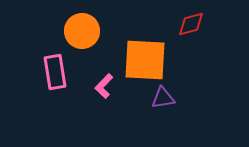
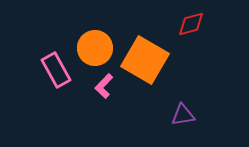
orange circle: moved 13 px right, 17 px down
orange square: rotated 27 degrees clockwise
pink rectangle: moved 1 px right, 2 px up; rotated 20 degrees counterclockwise
purple triangle: moved 20 px right, 17 px down
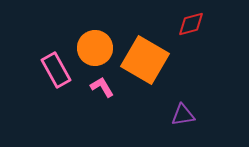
pink L-shape: moved 2 px left, 1 px down; rotated 105 degrees clockwise
